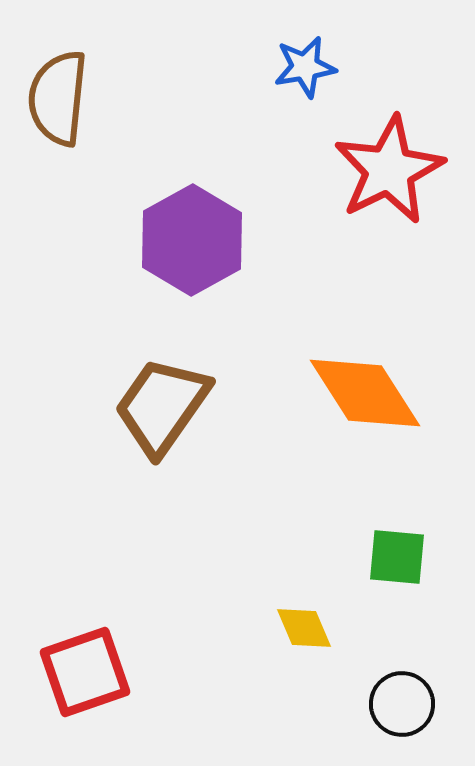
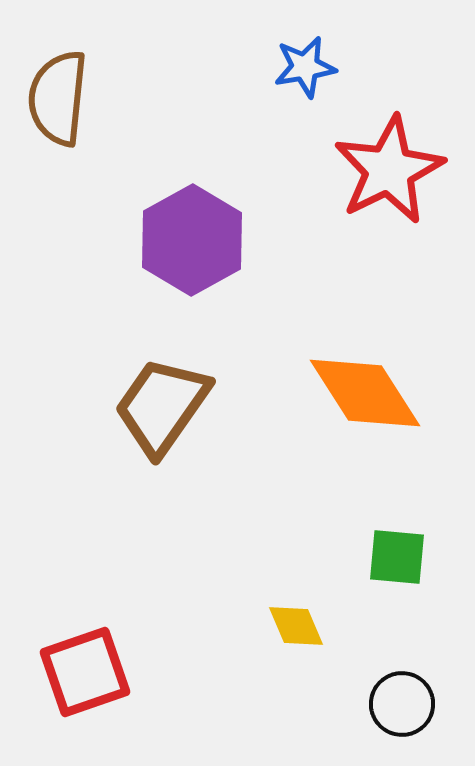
yellow diamond: moved 8 px left, 2 px up
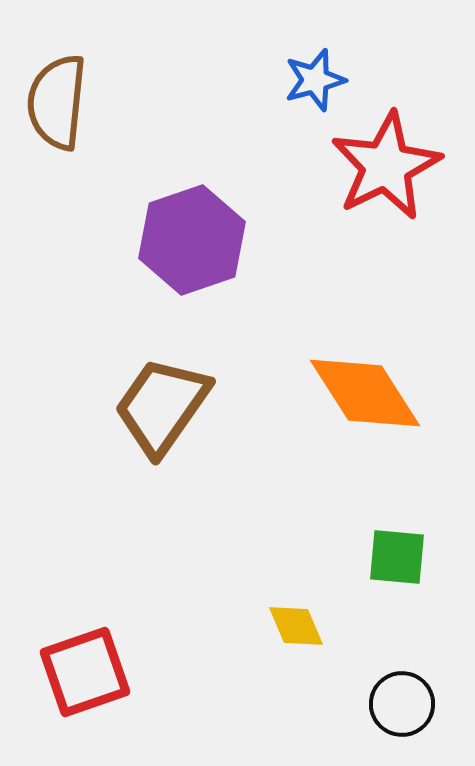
blue star: moved 10 px right, 13 px down; rotated 6 degrees counterclockwise
brown semicircle: moved 1 px left, 4 px down
red star: moved 3 px left, 4 px up
purple hexagon: rotated 10 degrees clockwise
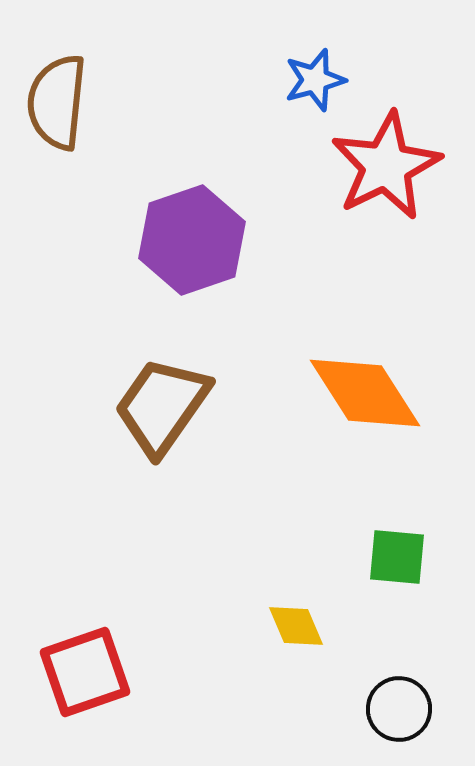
black circle: moved 3 px left, 5 px down
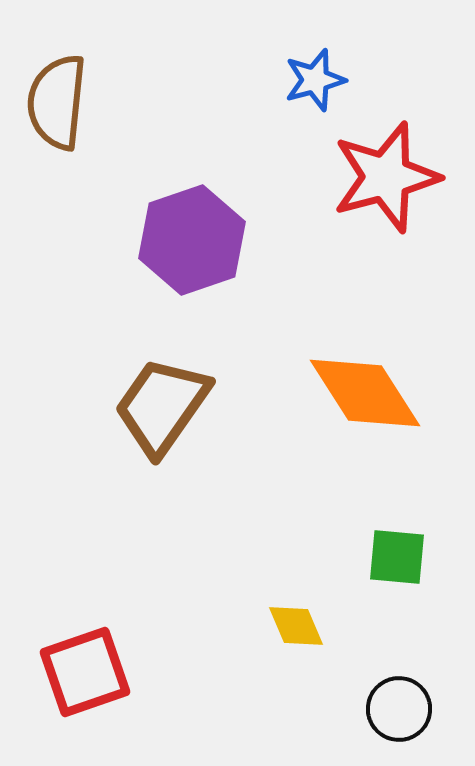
red star: moved 11 px down; rotated 11 degrees clockwise
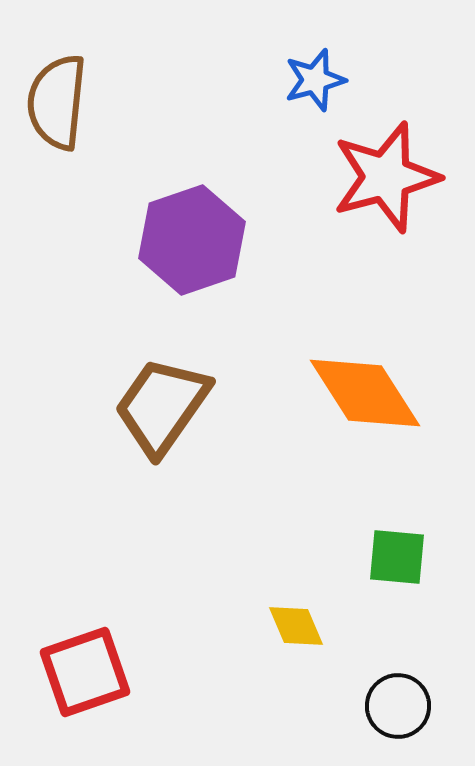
black circle: moved 1 px left, 3 px up
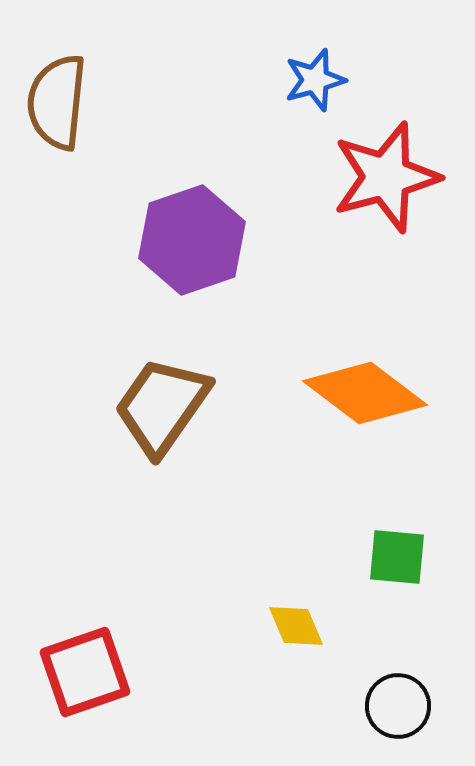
orange diamond: rotated 20 degrees counterclockwise
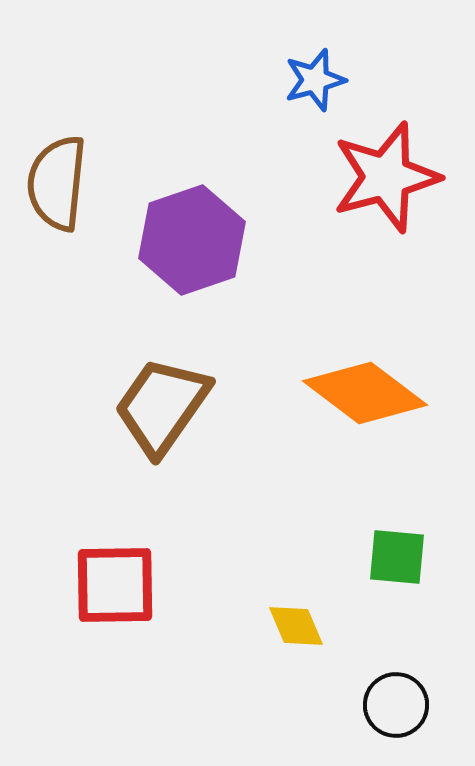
brown semicircle: moved 81 px down
red square: moved 30 px right, 87 px up; rotated 18 degrees clockwise
black circle: moved 2 px left, 1 px up
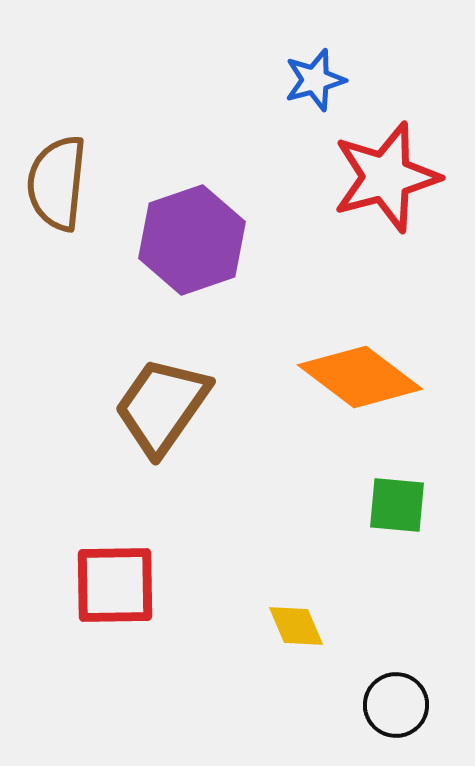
orange diamond: moved 5 px left, 16 px up
green square: moved 52 px up
